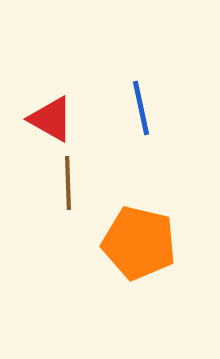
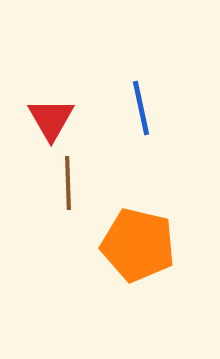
red triangle: rotated 30 degrees clockwise
orange pentagon: moved 1 px left, 2 px down
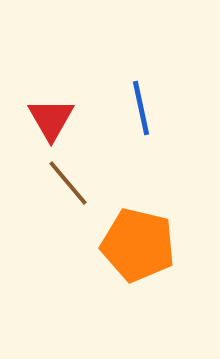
brown line: rotated 38 degrees counterclockwise
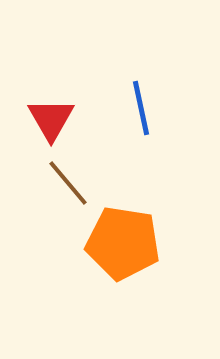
orange pentagon: moved 15 px left, 2 px up; rotated 4 degrees counterclockwise
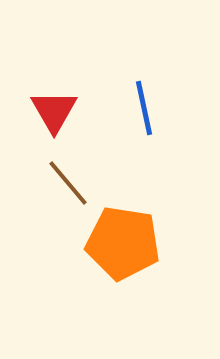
blue line: moved 3 px right
red triangle: moved 3 px right, 8 px up
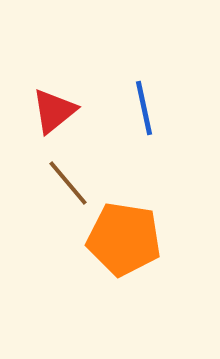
red triangle: rotated 21 degrees clockwise
orange pentagon: moved 1 px right, 4 px up
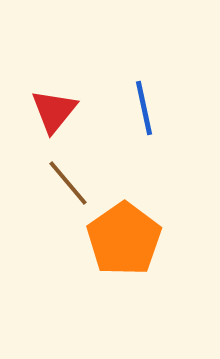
red triangle: rotated 12 degrees counterclockwise
orange pentagon: rotated 28 degrees clockwise
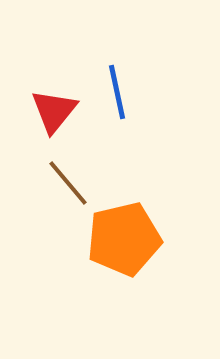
blue line: moved 27 px left, 16 px up
orange pentagon: rotated 22 degrees clockwise
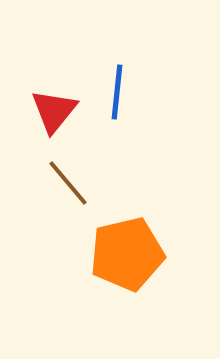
blue line: rotated 18 degrees clockwise
orange pentagon: moved 3 px right, 15 px down
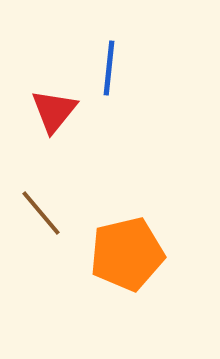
blue line: moved 8 px left, 24 px up
brown line: moved 27 px left, 30 px down
